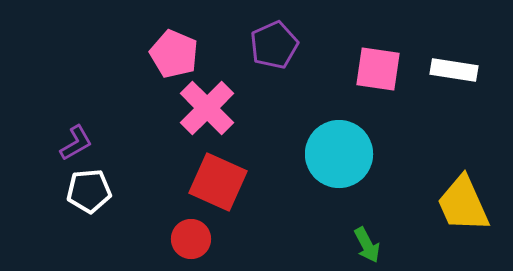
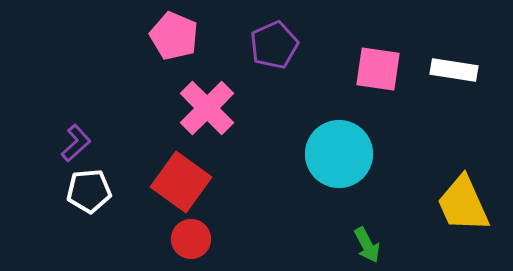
pink pentagon: moved 18 px up
purple L-shape: rotated 12 degrees counterclockwise
red square: moved 37 px left; rotated 12 degrees clockwise
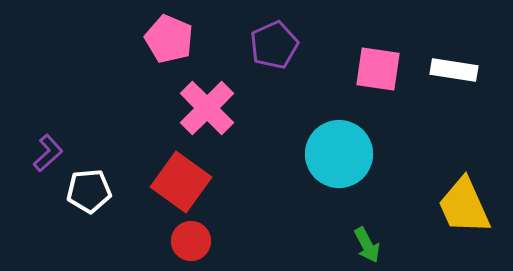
pink pentagon: moved 5 px left, 3 px down
purple L-shape: moved 28 px left, 10 px down
yellow trapezoid: moved 1 px right, 2 px down
red circle: moved 2 px down
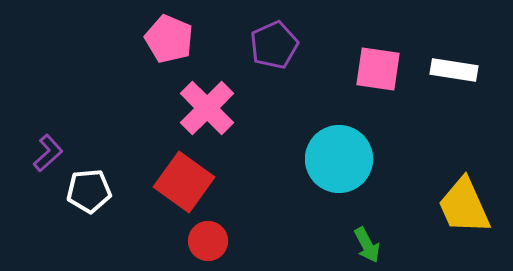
cyan circle: moved 5 px down
red square: moved 3 px right
red circle: moved 17 px right
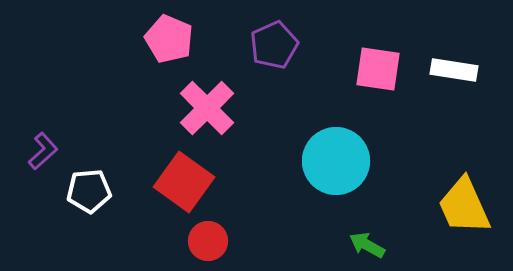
purple L-shape: moved 5 px left, 2 px up
cyan circle: moved 3 px left, 2 px down
green arrow: rotated 147 degrees clockwise
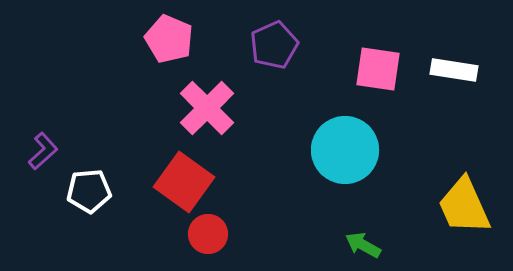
cyan circle: moved 9 px right, 11 px up
red circle: moved 7 px up
green arrow: moved 4 px left
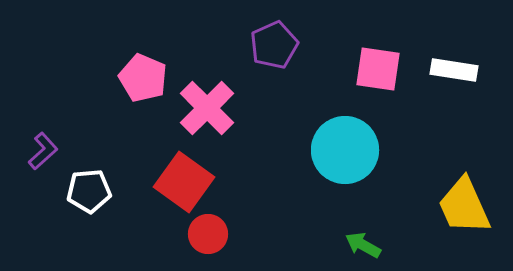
pink pentagon: moved 26 px left, 39 px down
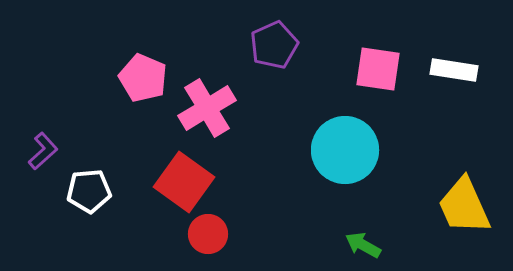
pink cross: rotated 14 degrees clockwise
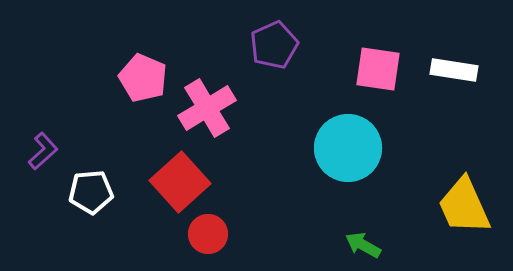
cyan circle: moved 3 px right, 2 px up
red square: moved 4 px left; rotated 12 degrees clockwise
white pentagon: moved 2 px right, 1 px down
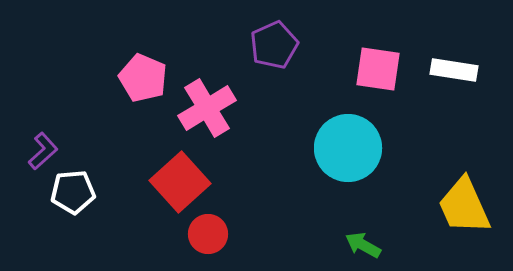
white pentagon: moved 18 px left
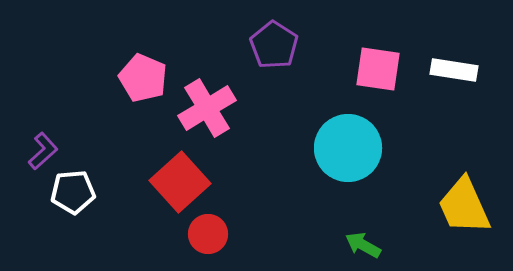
purple pentagon: rotated 15 degrees counterclockwise
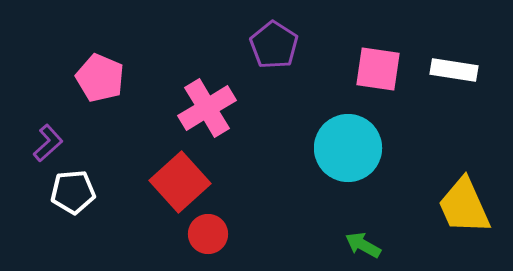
pink pentagon: moved 43 px left
purple L-shape: moved 5 px right, 8 px up
